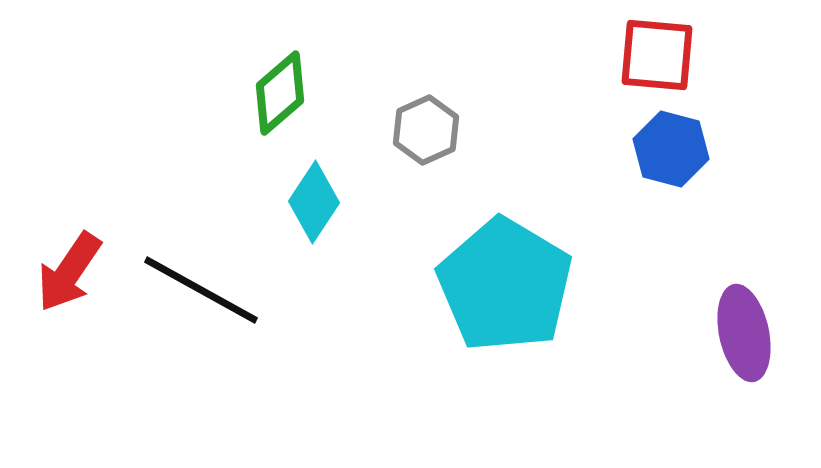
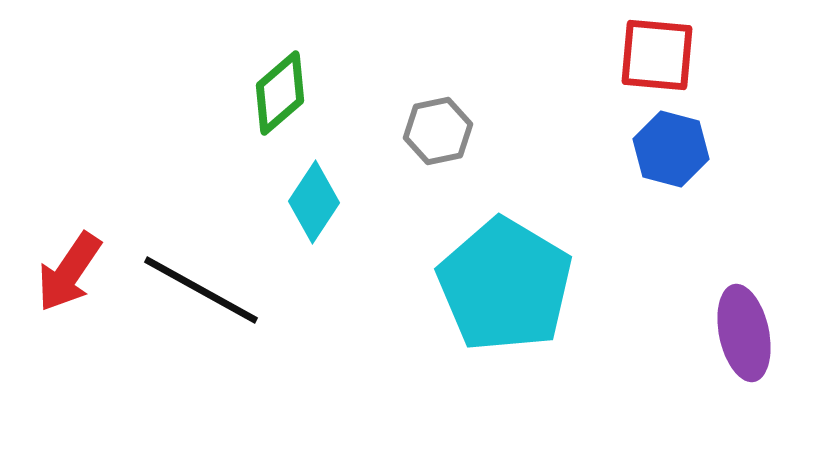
gray hexagon: moved 12 px right, 1 px down; rotated 12 degrees clockwise
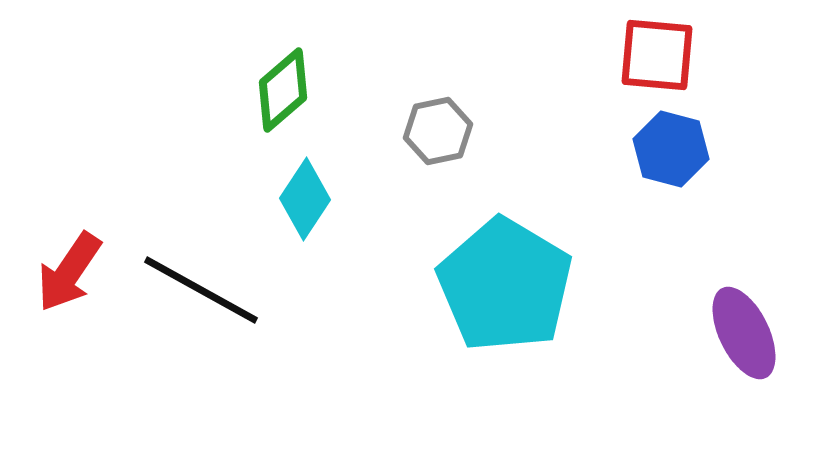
green diamond: moved 3 px right, 3 px up
cyan diamond: moved 9 px left, 3 px up
purple ellipse: rotated 14 degrees counterclockwise
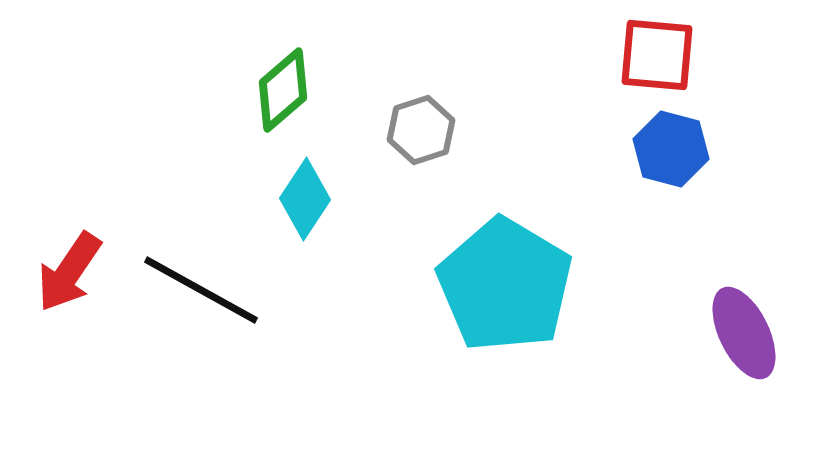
gray hexagon: moved 17 px left, 1 px up; rotated 6 degrees counterclockwise
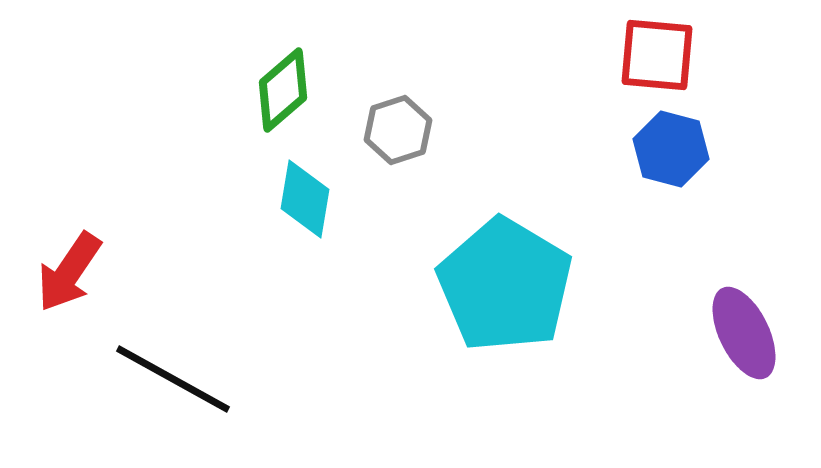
gray hexagon: moved 23 px left
cyan diamond: rotated 24 degrees counterclockwise
black line: moved 28 px left, 89 px down
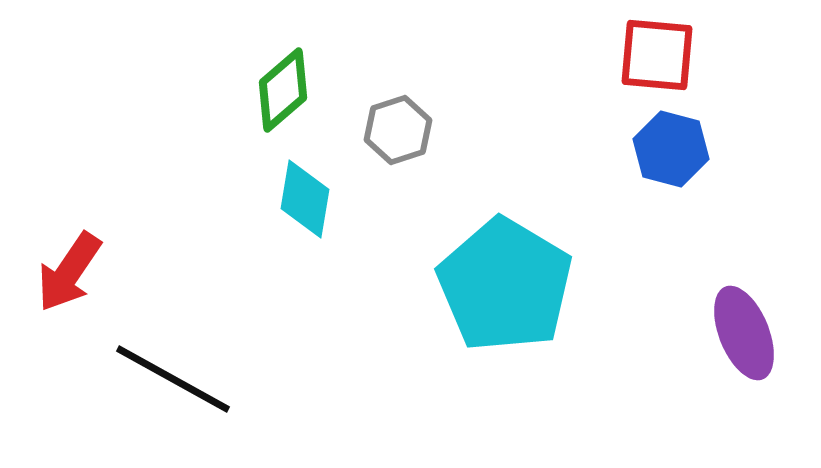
purple ellipse: rotated 4 degrees clockwise
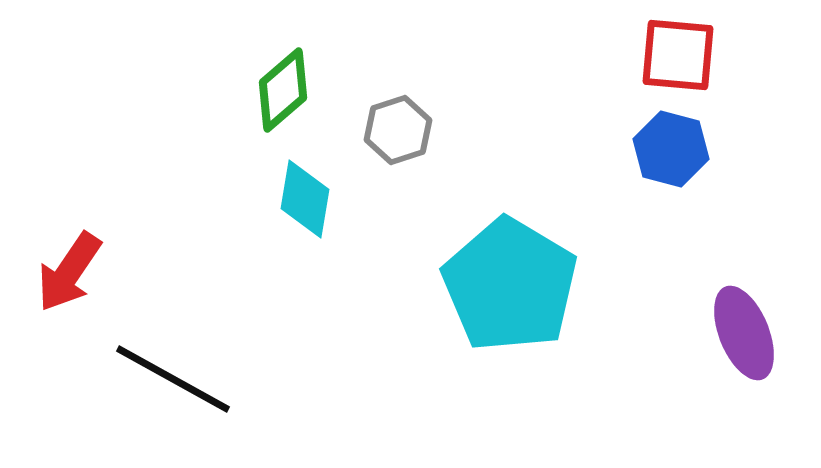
red square: moved 21 px right
cyan pentagon: moved 5 px right
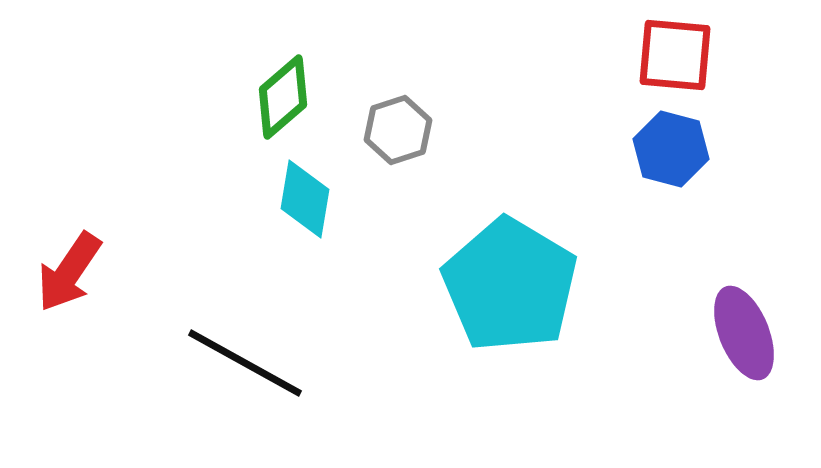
red square: moved 3 px left
green diamond: moved 7 px down
black line: moved 72 px right, 16 px up
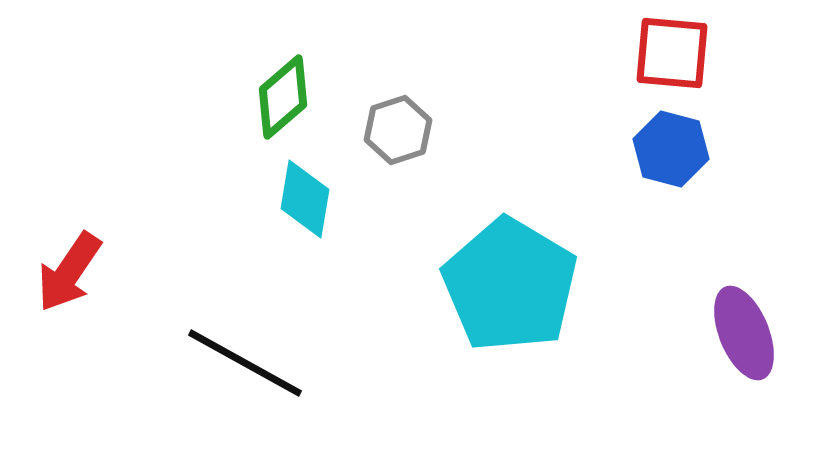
red square: moved 3 px left, 2 px up
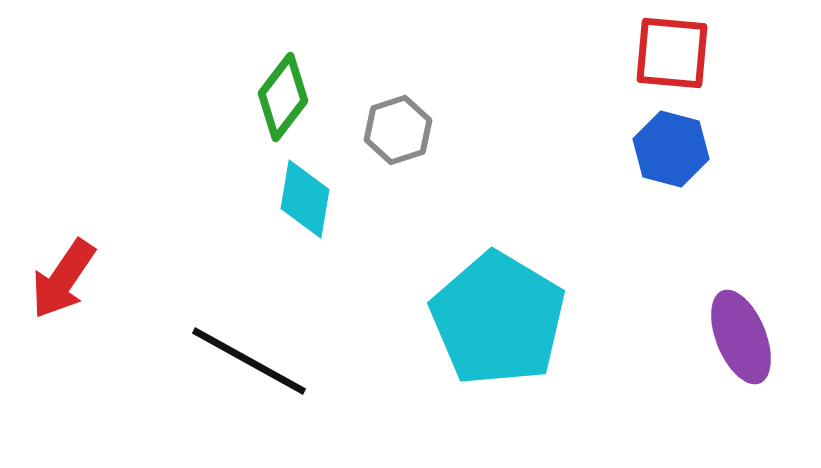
green diamond: rotated 12 degrees counterclockwise
red arrow: moved 6 px left, 7 px down
cyan pentagon: moved 12 px left, 34 px down
purple ellipse: moved 3 px left, 4 px down
black line: moved 4 px right, 2 px up
